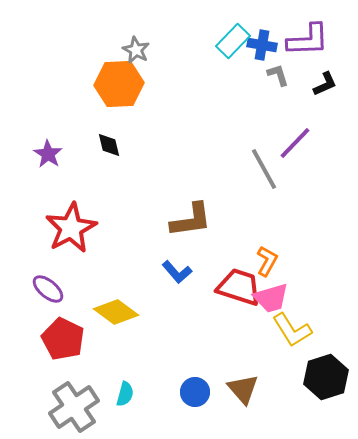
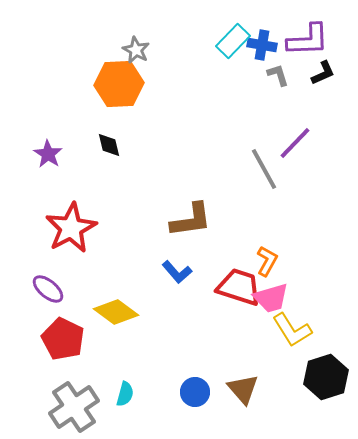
black L-shape: moved 2 px left, 11 px up
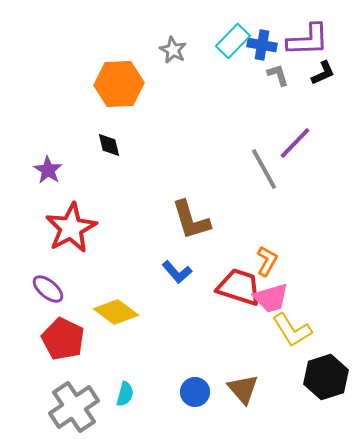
gray star: moved 37 px right
purple star: moved 16 px down
brown L-shape: rotated 81 degrees clockwise
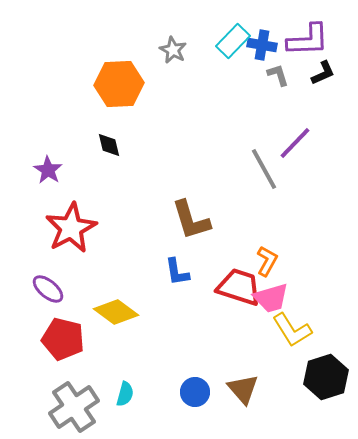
blue L-shape: rotated 32 degrees clockwise
red pentagon: rotated 12 degrees counterclockwise
